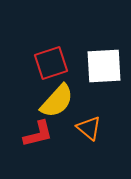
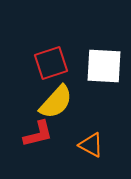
white square: rotated 6 degrees clockwise
yellow semicircle: moved 1 px left, 1 px down
orange triangle: moved 2 px right, 17 px down; rotated 12 degrees counterclockwise
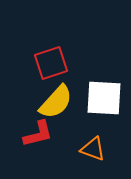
white square: moved 32 px down
orange triangle: moved 2 px right, 4 px down; rotated 8 degrees counterclockwise
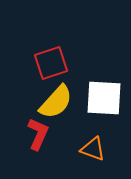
red L-shape: rotated 52 degrees counterclockwise
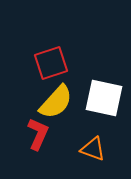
white square: rotated 9 degrees clockwise
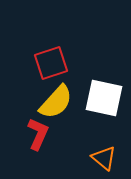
orange triangle: moved 11 px right, 9 px down; rotated 20 degrees clockwise
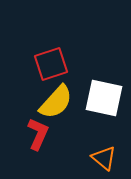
red square: moved 1 px down
